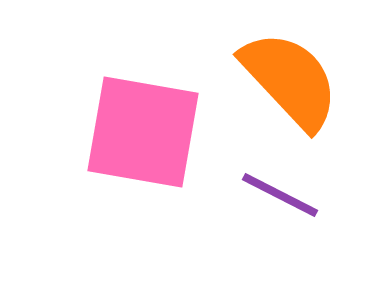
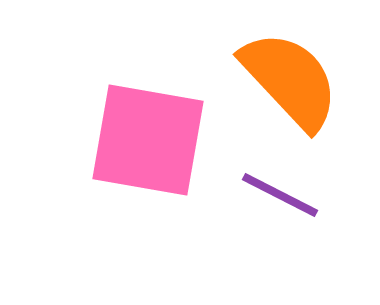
pink square: moved 5 px right, 8 px down
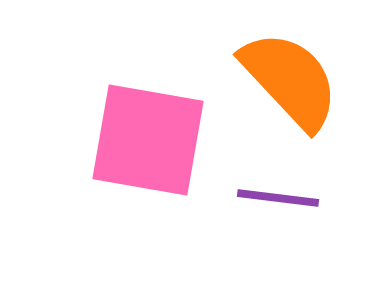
purple line: moved 2 px left, 3 px down; rotated 20 degrees counterclockwise
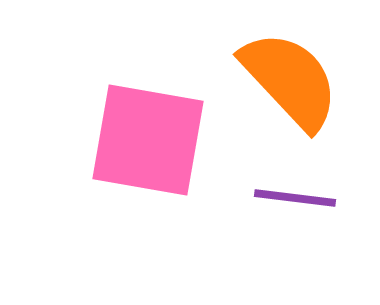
purple line: moved 17 px right
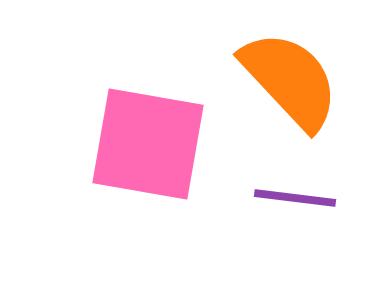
pink square: moved 4 px down
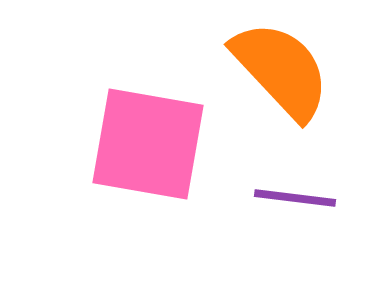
orange semicircle: moved 9 px left, 10 px up
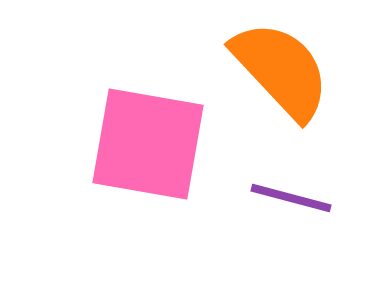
purple line: moved 4 px left; rotated 8 degrees clockwise
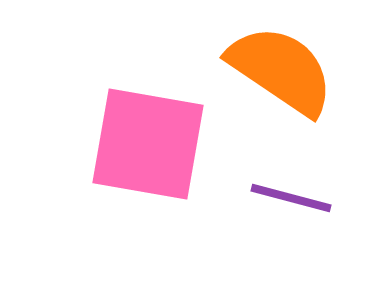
orange semicircle: rotated 13 degrees counterclockwise
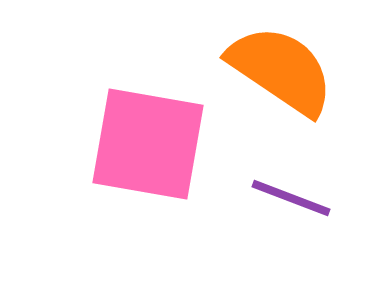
purple line: rotated 6 degrees clockwise
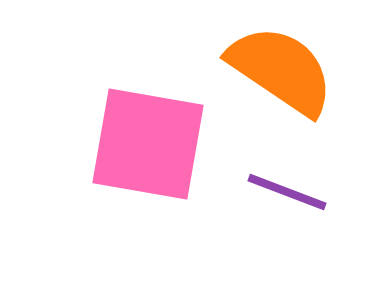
purple line: moved 4 px left, 6 px up
